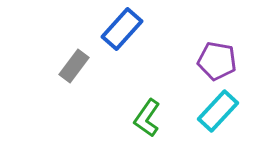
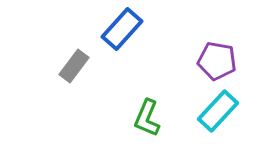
green L-shape: rotated 12 degrees counterclockwise
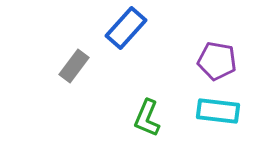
blue rectangle: moved 4 px right, 1 px up
cyan rectangle: rotated 54 degrees clockwise
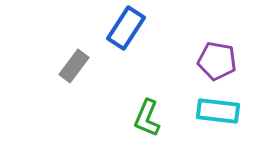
blue rectangle: rotated 9 degrees counterclockwise
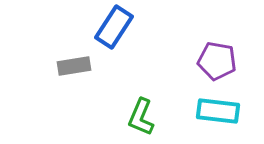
blue rectangle: moved 12 px left, 1 px up
gray rectangle: rotated 44 degrees clockwise
green L-shape: moved 6 px left, 1 px up
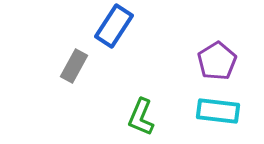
blue rectangle: moved 1 px up
purple pentagon: rotated 30 degrees clockwise
gray rectangle: rotated 52 degrees counterclockwise
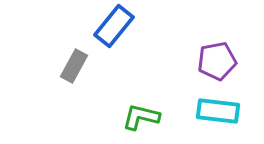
blue rectangle: rotated 6 degrees clockwise
purple pentagon: rotated 21 degrees clockwise
green L-shape: rotated 81 degrees clockwise
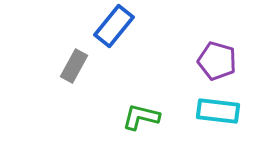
purple pentagon: rotated 27 degrees clockwise
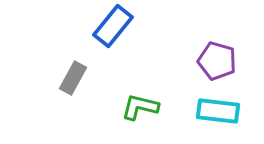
blue rectangle: moved 1 px left
gray rectangle: moved 1 px left, 12 px down
green L-shape: moved 1 px left, 10 px up
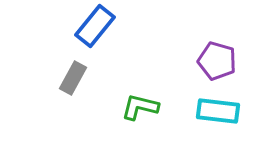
blue rectangle: moved 18 px left
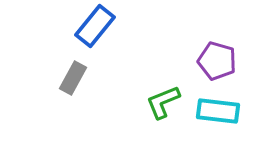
green L-shape: moved 23 px right, 5 px up; rotated 36 degrees counterclockwise
